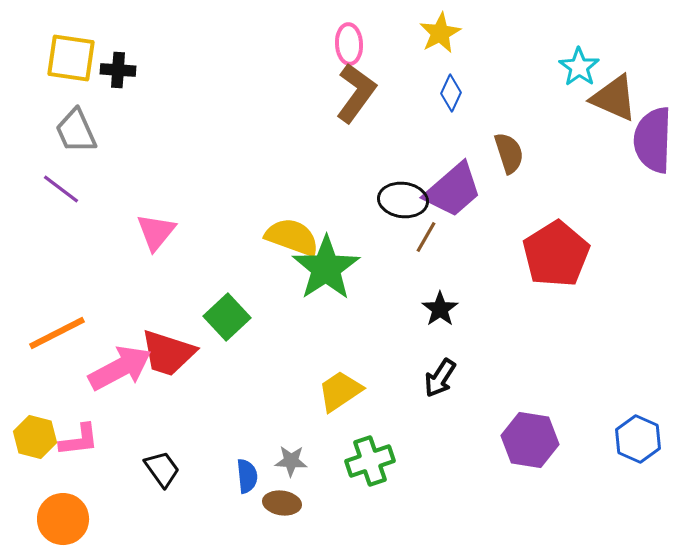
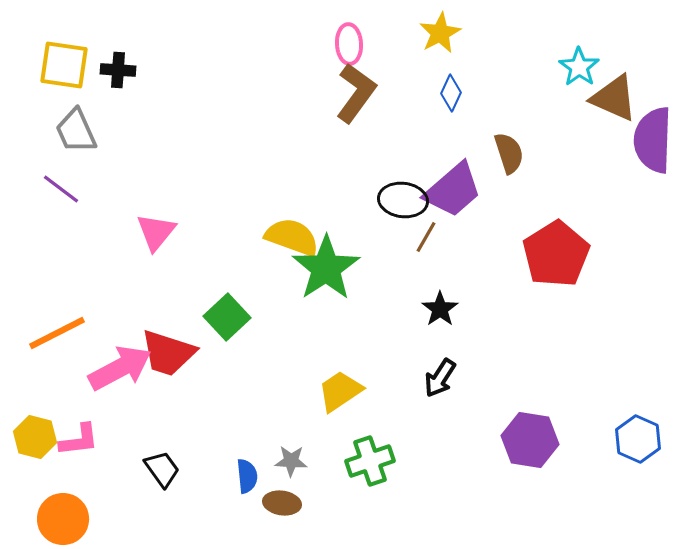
yellow square: moved 7 px left, 7 px down
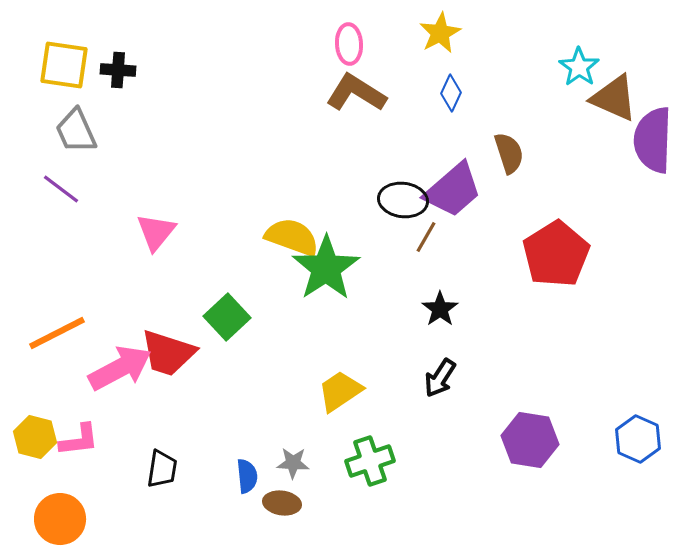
brown L-shape: rotated 94 degrees counterclockwise
gray star: moved 2 px right, 2 px down
black trapezoid: rotated 45 degrees clockwise
orange circle: moved 3 px left
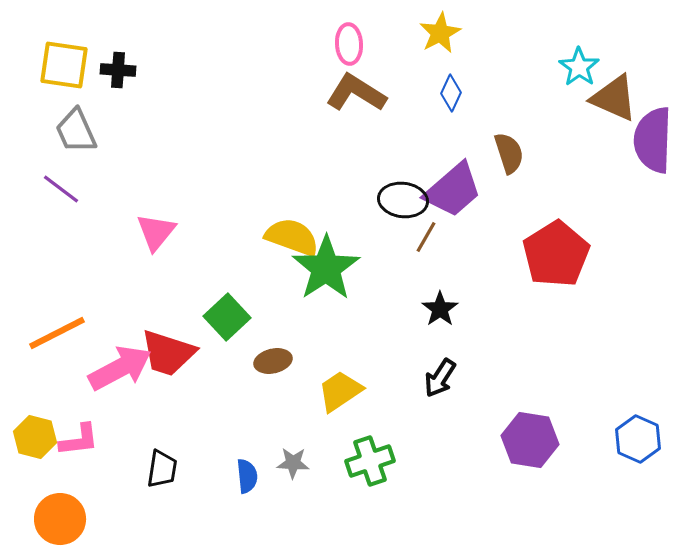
brown ellipse: moved 9 px left, 142 px up; rotated 21 degrees counterclockwise
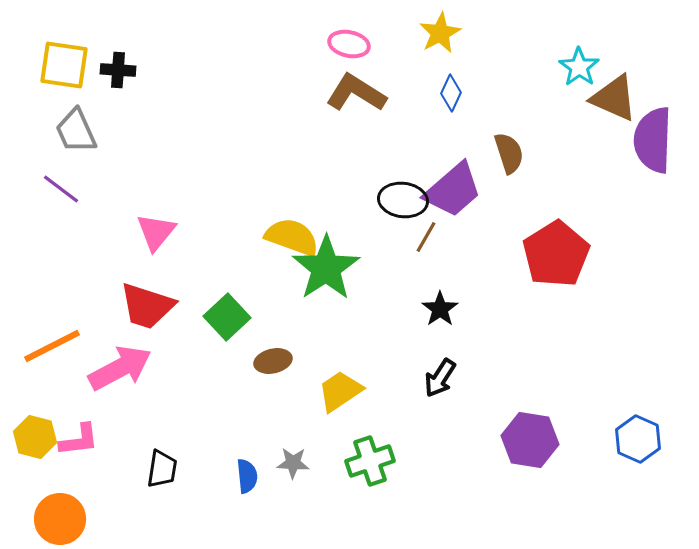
pink ellipse: rotated 75 degrees counterclockwise
orange line: moved 5 px left, 13 px down
red trapezoid: moved 21 px left, 47 px up
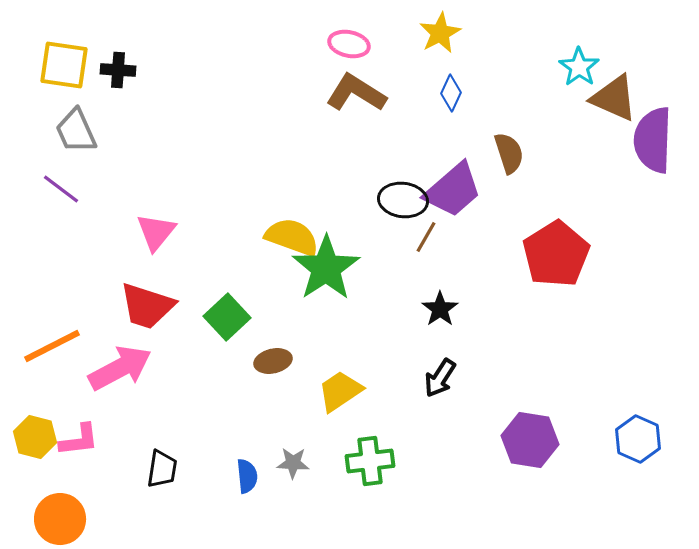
green cross: rotated 12 degrees clockwise
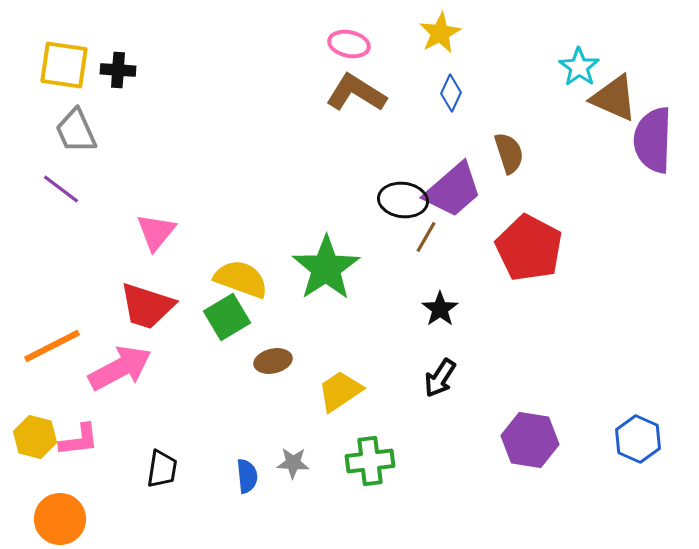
yellow semicircle: moved 51 px left, 42 px down
red pentagon: moved 27 px left, 6 px up; rotated 12 degrees counterclockwise
green square: rotated 12 degrees clockwise
